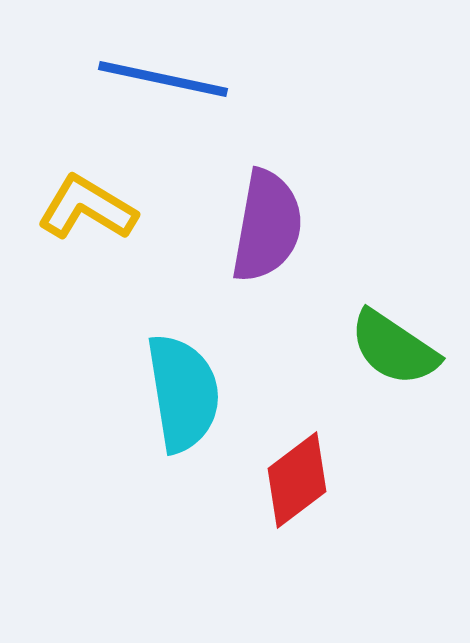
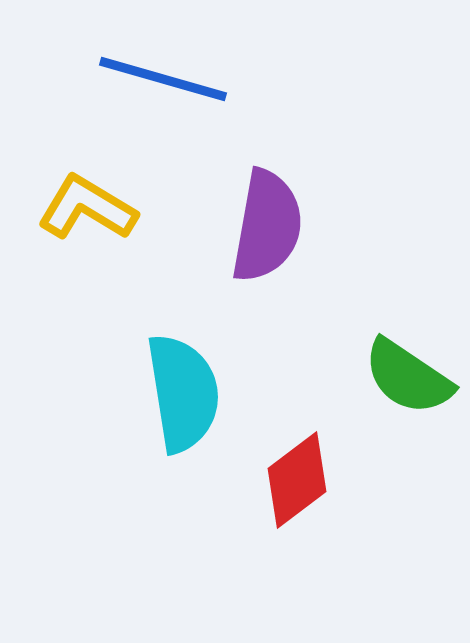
blue line: rotated 4 degrees clockwise
green semicircle: moved 14 px right, 29 px down
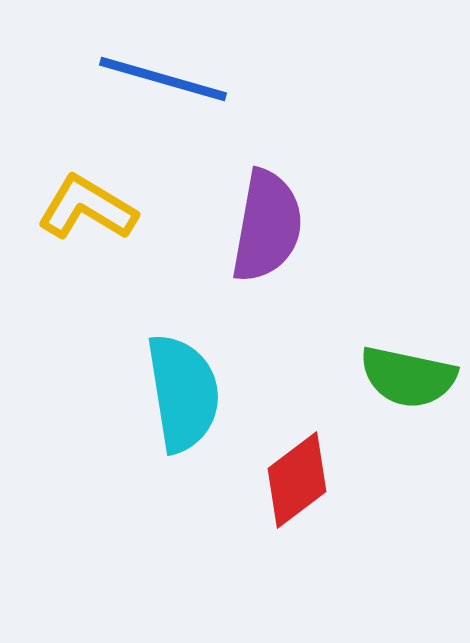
green semicircle: rotated 22 degrees counterclockwise
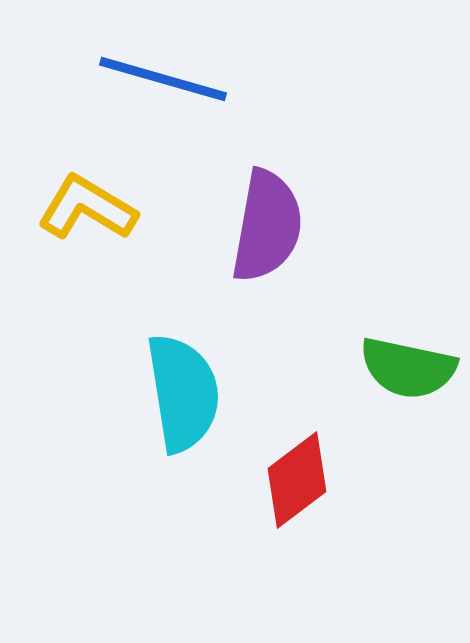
green semicircle: moved 9 px up
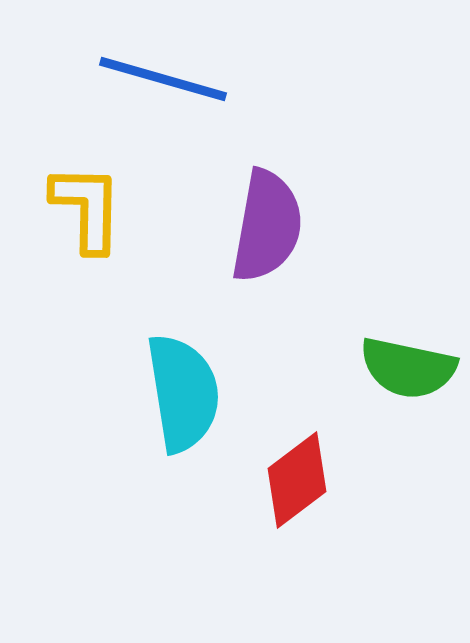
yellow L-shape: rotated 60 degrees clockwise
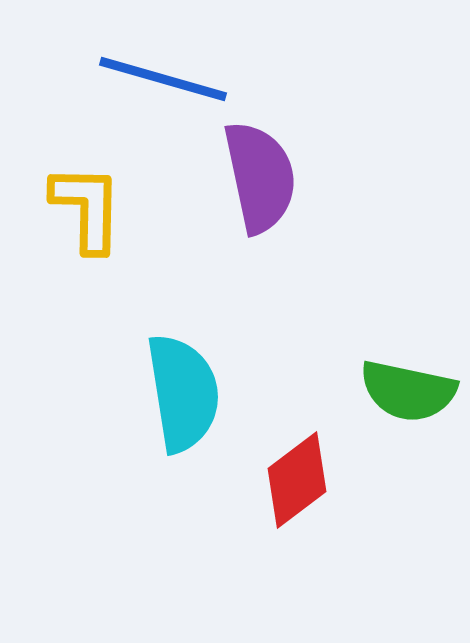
purple semicircle: moved 7 px left, 49 px up; rotated 22 degrees counterclockwise
green semicircle: moved 23 px down
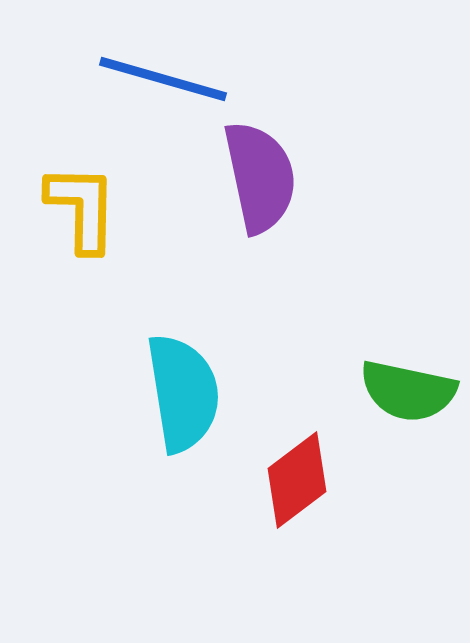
yellow L-shape: moved 5 px left
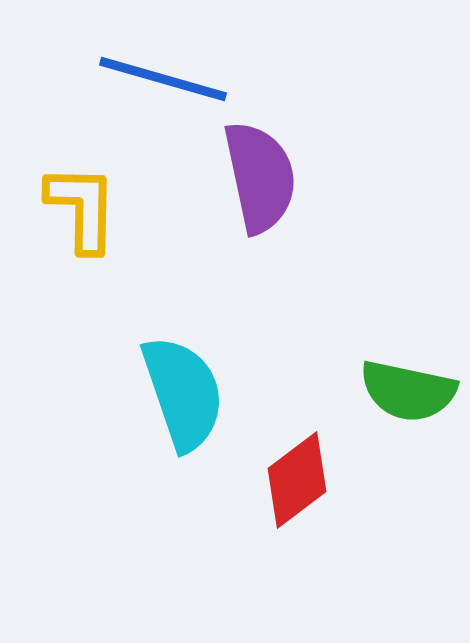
cyan semicircle: rotated 10 degrees counterclockwise
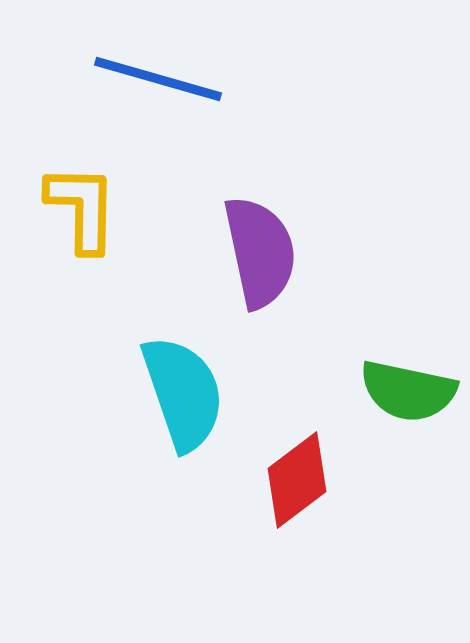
blue line: moved 5 px left
purple semicircle: moved 75 px down
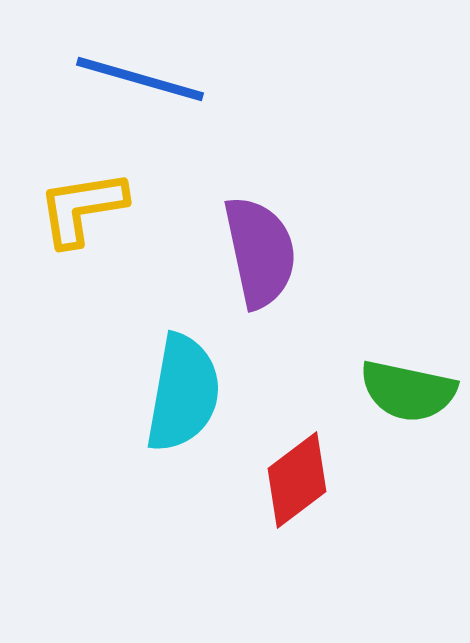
blue line: moved 18 px left
yellow L-shape: rotated 100 degrees counterclockwise
cyan semicircle: rotated 29 degrees clockwise
